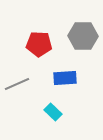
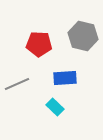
gray hexagon: rotated 12 degrees clockwise
cyan rectangle: moved 2 px right, 5 px up
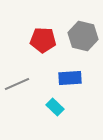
red pentagon: moved 4 px right, 4 px up
blue rectangle: moved 5 px right
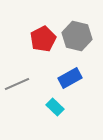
gray hexagon: moved 6 px left
red pentagon: moved 1 px up; rotated 30 degrees counterclockwise
blue rectangle: rotated 25 degrees counterclockwise
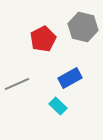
gray hexagon: moved 6 px right, 9 px up
cyan rectangle: moved 3 px right, 1 px up
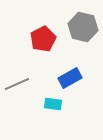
cyan rectangle: moved 5 px left, 2 px up; rotated 36 degrees counterclockwise
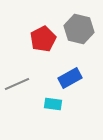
gray hexagon: moved 4 px left, 2 px down
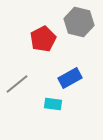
gray hexagon: moved 7 px up
gray line: rotated 15 degrees counterclockwise
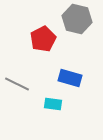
gray hexagon: moved 2 px left, 3 px up
blue rectangle: rotated 45 degrees clockwise
gray line: rotated 65 degrees clockwise
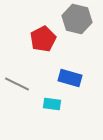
cyan rectangle: moved 1 px left
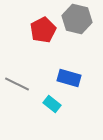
red pentagon: moved 9 px up
blue rectangle: moved 1 px left
cyan rectangle: rotated 30 degrees clockwise
